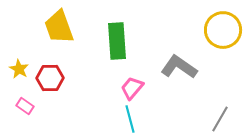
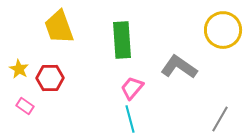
green rectangle: moved 5 px right, 1 px up
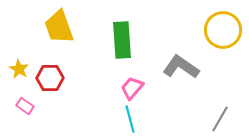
gray L-shape: moved 2 px right
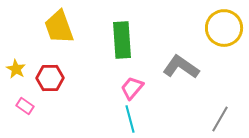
yellow circle: moved 1 px right, 2 px up
yellow star: moved 3 px left
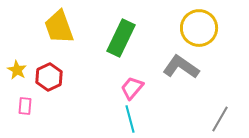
yellow circle: moved 25 px left
green rectangle: moved 1 px left, 2 px up; rotated 30 degrees clockwise
yellow star: moved 1 px right, 1 px down
red hexagon: moved 1 px left, 1 px up; rotated 24 degrees counterclockwise
pink rectangle: rotated 60 degrees clockwise
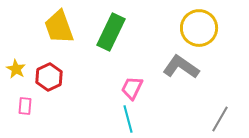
green rectangle: moved 10 px left, 6 px up
yellow star: moved 1 px left, 1 px up
pink trapezoid: rotated 15 degrees counterclockwise
cyan line: moved 2 px left
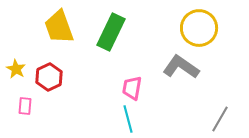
pink trapezoid: rotated 15 degrees counterclockwise
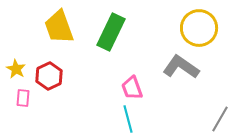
red hexagon: moved 1 px up
pink trapezoid: rotated 30 degrees counterclockwise
pink rectangle: moved 2 px left, 8 px up
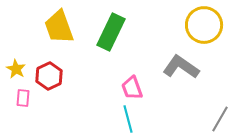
yellow circle: moved 5 px right, 3 px up
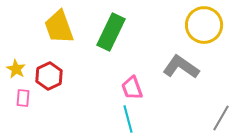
gray line: moved 1 px right, 1 px up
